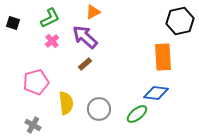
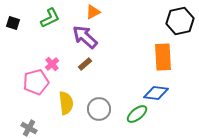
pink cross: moved 23 px down
gray cross: moved 4 px left, 3 px down
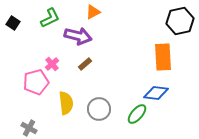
black square: rotated 16 degrees clockwise
purple arrow: moved 7 px left, 1 px up; rotated 152 degrees clockwise
green ellipse: rotated 10 degrees counterclockwise
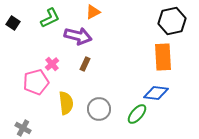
black hexagon: moved 8 px left
brown rectangle: rotated 24 degrees counterclockwise
gray cross: moved 6 px left
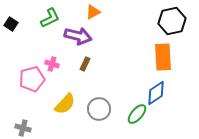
black square: moved 2 px left, 1 px down
pink cross: rotated 32 degrees counterclockwise
pink pentagon: moved 4 px left, 3 px up
blue diamond: rotated 40 degrees counterclockwise
yellow semicircle: moved 1 px left, 1 px down; rotated 50 degrees clockwise
gray cross: rotated 14 degrees counterclockwise
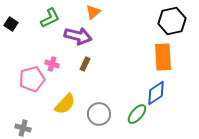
orange triangle: rotated 14 degrees counterclockwise
gray circle: moved 5 px down
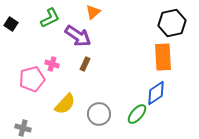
black hexagon: moved 2 px down
purple arrow: rotated 20 degrees clockwise
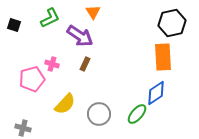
orange triangle: rotated 21 degrees counterclockwise
black square: moved 3 px right, 1 px down; rotated 16 degrees counterclockwise
purple arrow: moved 2 px right
